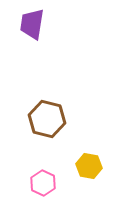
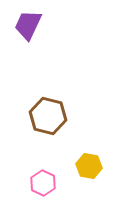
purple trapezoid: moved 4 px left, 1 px down; rotated 16 degrees clockwise
brown hexagon: moved 1 px right, 3 px up
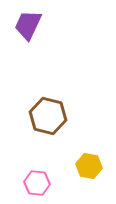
pink hexagon: moved 6 px left; rotated 20 degrees counterclockwise
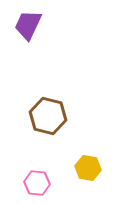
yellow hexagon: moved 1 px left, 2 px down
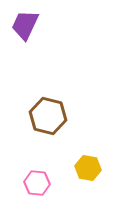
purple trapezoid: moved 3 px left
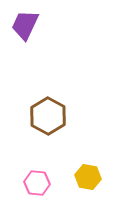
brown hexagon: rotated 15 degrees clockwise
yellow hexagon: moved 9 px down
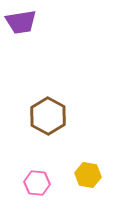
purple trapezoid: moved 4 px left, 3 px up; rotated 124 degrees counterclockwise
yellow hexagon: moved 2 px up
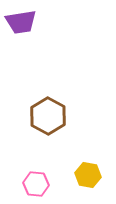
pink hexagon: moved 1 px left, 1 px down
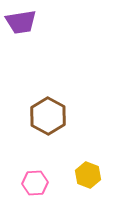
yellow hexagon: rotated 10 degrees clockwise
pink hexagon: moved 1 px left, 1 px up; rotated 10 degrees counterclockwise
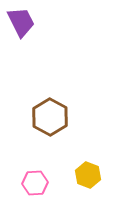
purple trapezoid: rotated 108 degrees counterclockwise
brown hexagon: moved 2 px right, 1 px down
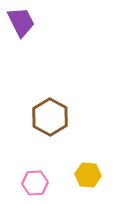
yellow hexagon: rotated 15 degrees counterclockwise
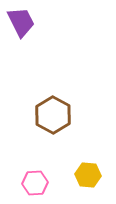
brown hexagon: moved 3 px right, 2 px up
